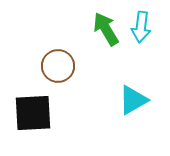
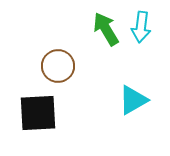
black square: moved 5 px right
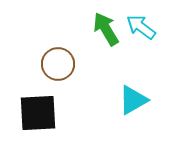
cyan arrow: rotated 120 degrees clockwise
brown circle: moved 2 px up
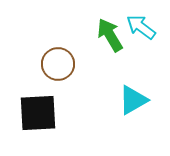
green arrow: moved 4 px right, 6 px down
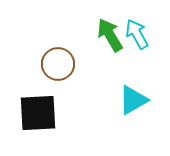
cyan arrow: moved 4 px left, 7 px down; rotated 24 degrees clockwise
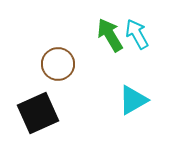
black square: rotated 21 degrees counterclockwise
